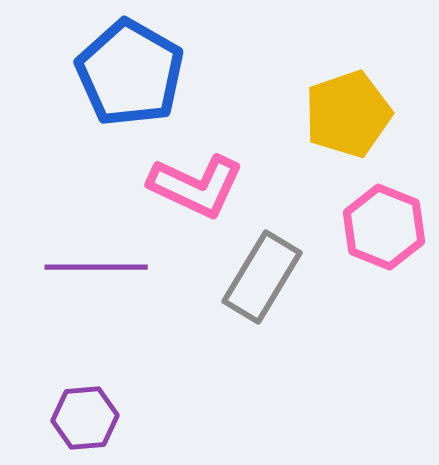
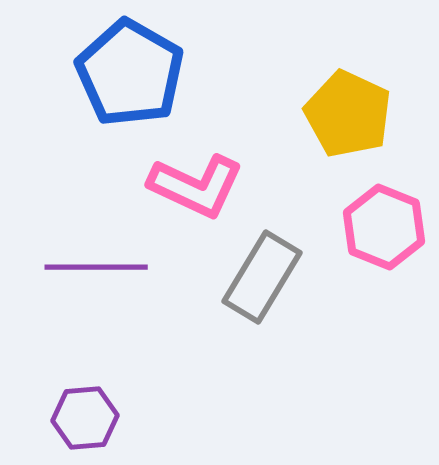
yellow pentagon: rotated 28 degrees counterclockwise
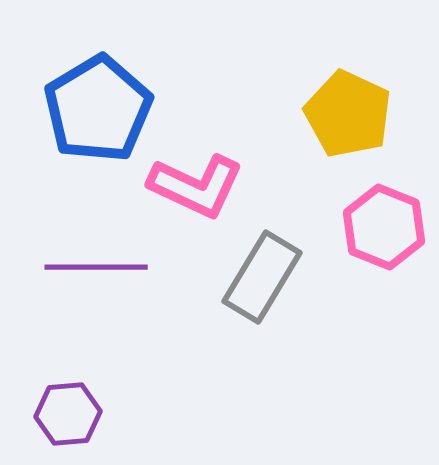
blue pentagon: moved 32 px left, 36 px down; rotated 11 degrees clockwise
purple hexagon: moved 17 px left, 4 px up
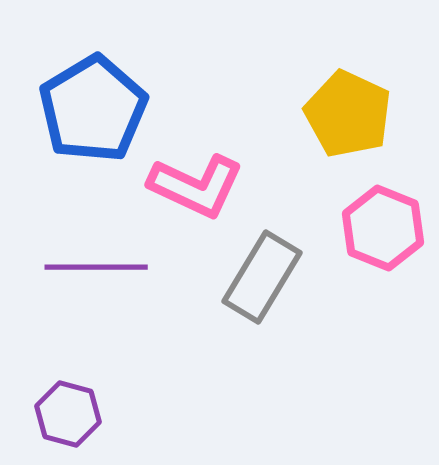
blue pentagon: moved 5 px left
pink hexagon: moved 1 px left, 1 px down
purple hexagon: rotated 20 degrees clockwise
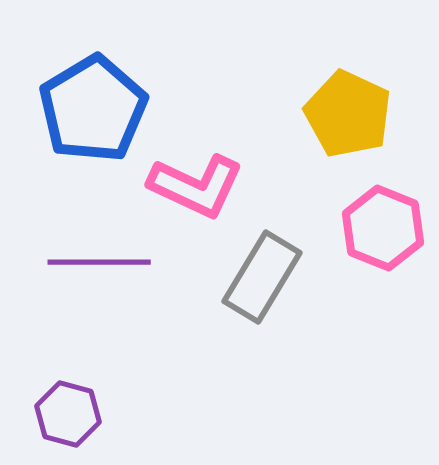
purple line: moved 3 px right, 5 px up
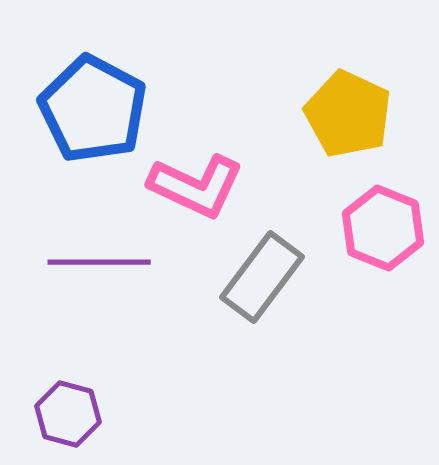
blue pentagon: rotated 13 degrees counterclockwise
gray rectangle: rotated 6 degrees clockwise
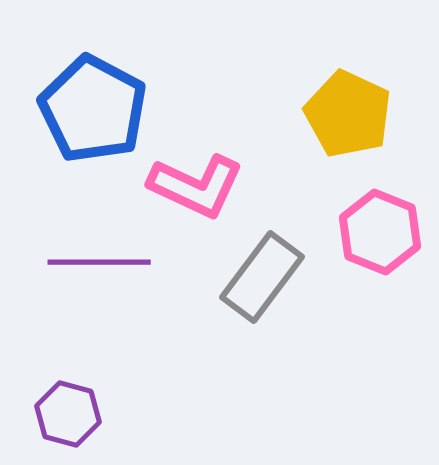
pink hexagon: moved 3 px left, 4 px down
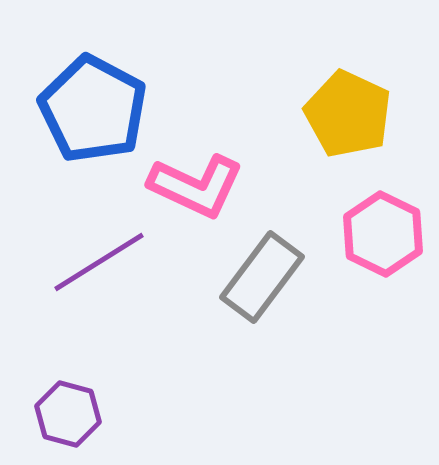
pink hexagon: moved 3 px right, 2 px down; rotated 4 degrees clockwise
purple line: rotated 32 degrees counterclockwise
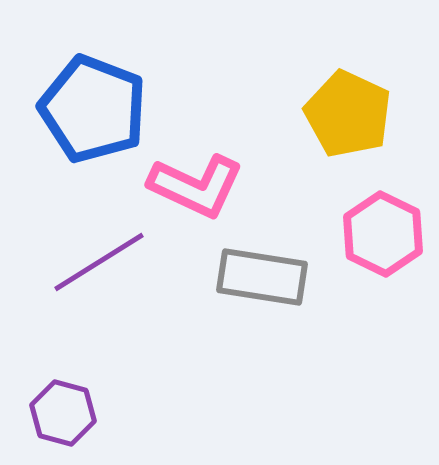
blue pentagon: rotated 7 degrees counterclockwise
gray rectangle: rotated 62 degrees clockwise
purple hexagon: moved 5 px left, 1 px up
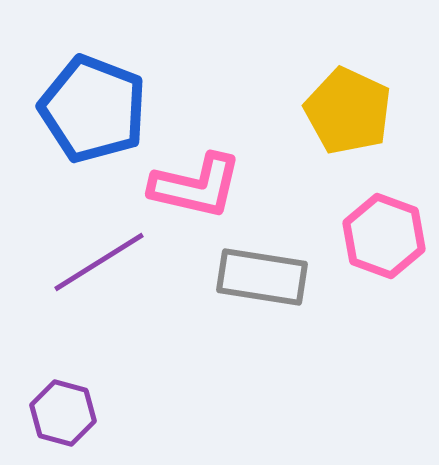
yellow pentagon: moved 3 px up
pink L-shape: rotated 12 degrees counterclockwise
pink hexagon: moved 1 px right, 2 px down; rotated 6 degrees counterclockwise
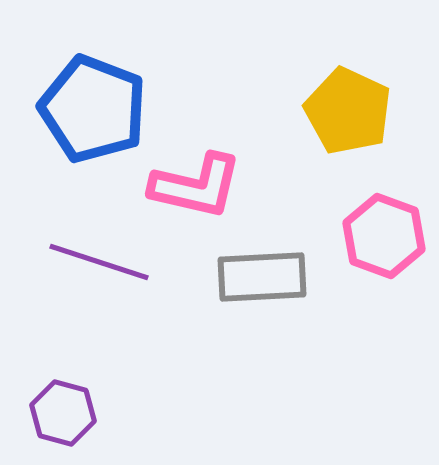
purple line: rotated 50 degrees clockwise
gray rectangle: rotated 12 degrees counterclockwise
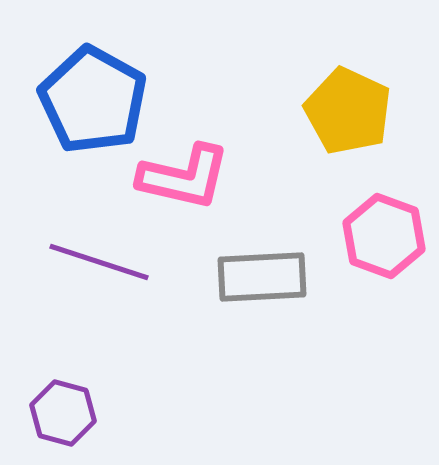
blue pentagon: moved 9 px up; rotated 8 degrees clockwise
pink L-shape: moved 12 px left, 9 px up
